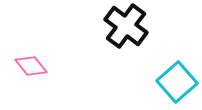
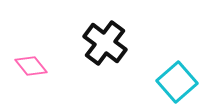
black cross: moved 21 px left, 17 px down
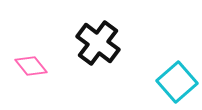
black cross: moved 7 px left
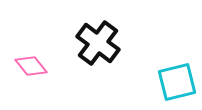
cyan square: rotated 27 degrees clockwise
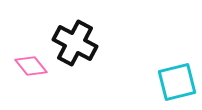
black cross: moved 23 px left; rotated 9 degrees counterclockwise
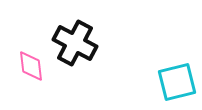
pink diamond: rotated 32 degrees clockwise
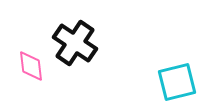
black cross: rotated 6 degrees clockwise
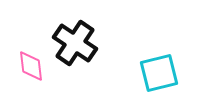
cyan square: moved 18 px left, 9 px up
